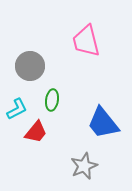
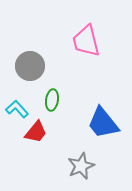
cyan L-shape: rotated 105 degrees counterclockwise
gray star: moved 3 px left
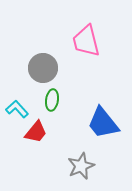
gray circle: moved 13 px right, 2 px down
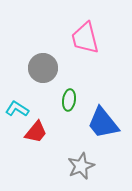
pink trapezoid: moved 1 px left, 3 px up
green ellipse: moved 17 px right
cyan L-shape: rotated 15 degrees counterclockwise
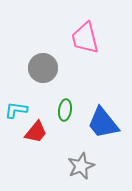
green ellipse: moved 4 px left, 10 px down
cyan L-shape: moved 1 px left, 1 px down; rotated 25 degrees counterclockwise
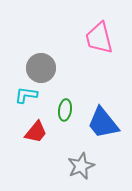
pink trapezoid: moved 14 px right
gray circle: moved 2 px left
cyan L-shape: moved 10 px right, 15 px up
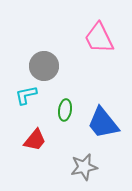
pink trapezoid: rotated 12 degrees counterclockwise
gray circle: moved 3 px right, 2 px up
cyan L-shape: rotated 20 degrees counterclockwise
red trapezoid: moved 1 px left, 8 px down
gray star: moved 3 px right, 1 px down; rotated 12 degrees clockwise
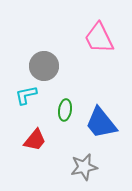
blue trapezoid: moved 2 px left
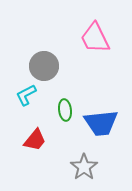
pink trapezoid: moved 4 px left
cyan L-shape: rotated 15 degrees counterclockwise
green ellipse: rotated 15 degrees counterclockwise
blue trapezoid: rotated 57 degrees counterclockwise
gray star: rotated 24 degrees counterclockwise
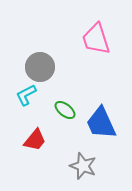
pink trapezoid: moved 1 px right, 1 px down; rotated 8 degrees clockwise
gray circle: moved 4 px left, 1 px down
green ellipse: rotated 45 degrees counterclockwise
blue trapezoid: rotated 72 degrees clockwise
gray star: moved 1 px left, 1 px up; rotated 16 degrees counterclockwise
